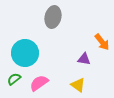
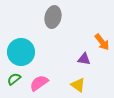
cyan circle: moved 4 px left, 1 px up
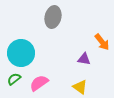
cyan circle: moved 1 px down
yellow triangle: moved 2 px right, 2 px down
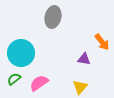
yellow triangle: rotated 35 degrees clockwise
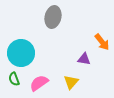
green semicircle: rotated 72 degrees counterclockwise
yellow triangle: moved 9 px left, 5 px up
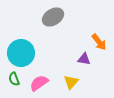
gray ellipse: rotated 45 degrees clockwise
orange arrow: moved 3 px left
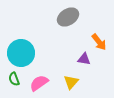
gray ellipse: moved 15 px right
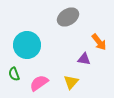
cyan circle: moved 6 px right, 8 px up
green semicircle: moved 5 px up
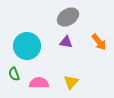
cyan circle: moved 1 px down
purple triangle: moved 18 px left, 17 px up
pink semicircle: rotated 36 degrees clockwise
